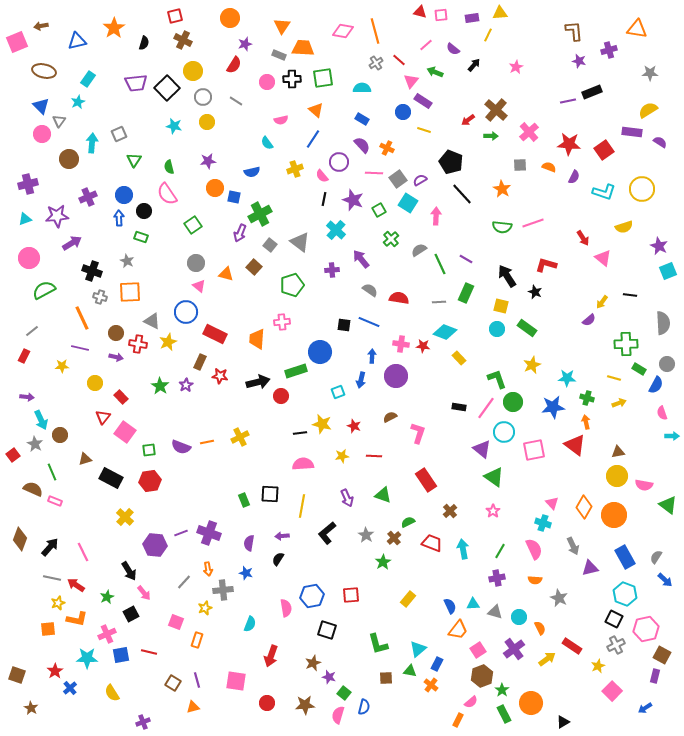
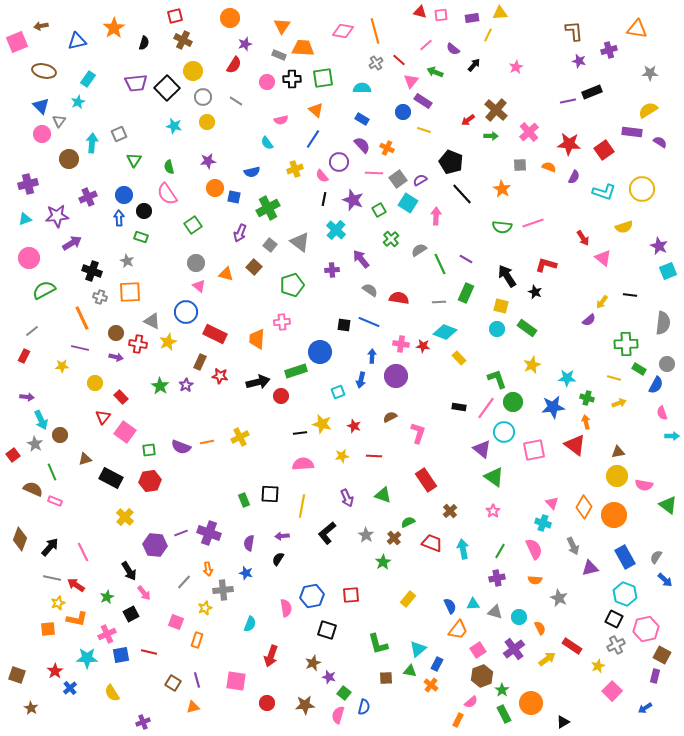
green cross at (260, 214): moved 8 px right, 6 px up
gray semicircle at (663, 323): rotated 10 degrees clockwise
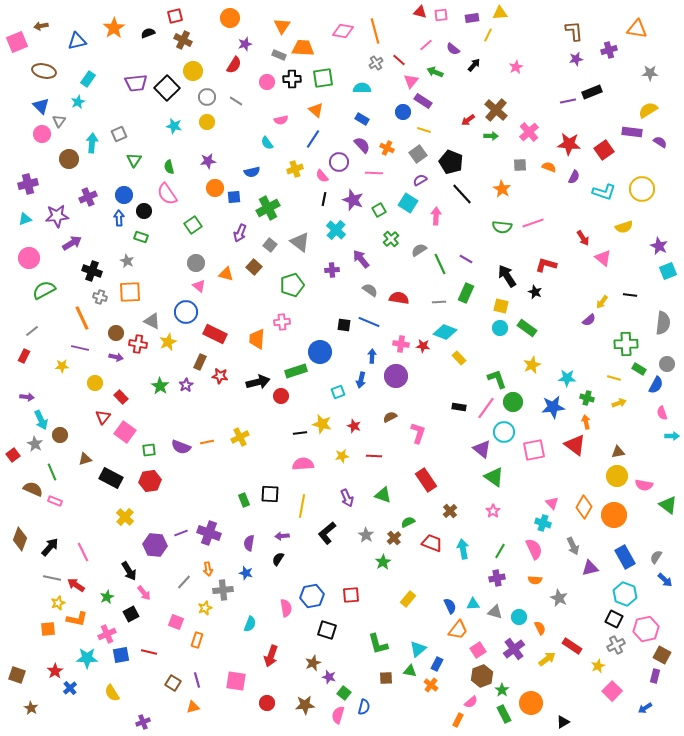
black semicircle at (144, 43): moved 4 px right, 10 px up; rotated 128 degrees counterclockwise
purple star at (579, 61): moved 3 px left, 2 px up; rotated 24 degrees counterclockwise
gray circle at (203, 97): moved 4 px right
gray square at (398, 179): moved 20 px right, 25 px up
blue square at (234, 197): rotated 16 degrees counterclockwise
cyan circle at (497, 329): moved 3 px right, 1 px up
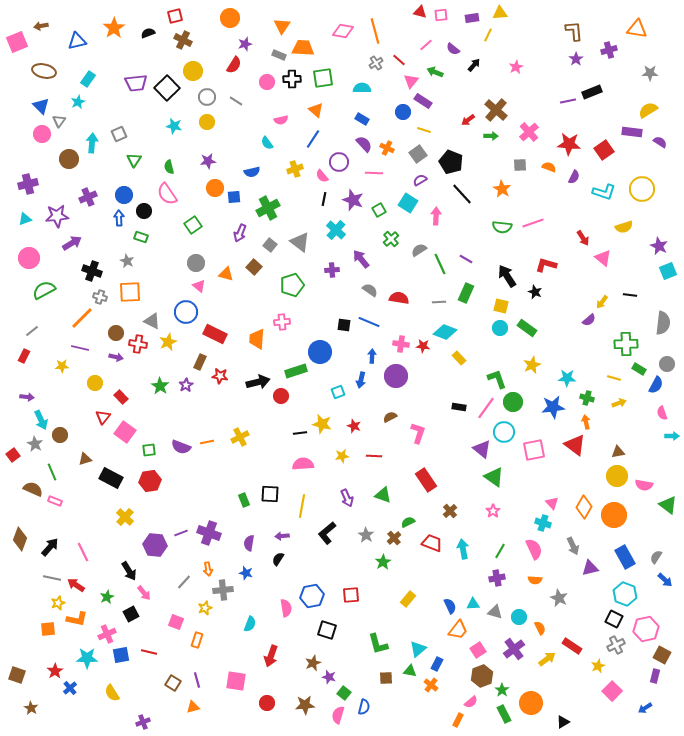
purple star at (576, 59): rotated 24 degrees counterclockwise
purple semicircle at (362, 145): moved 2 px right, 1 px up
orange line at (82, 318): rotated 70 degrees clockwise
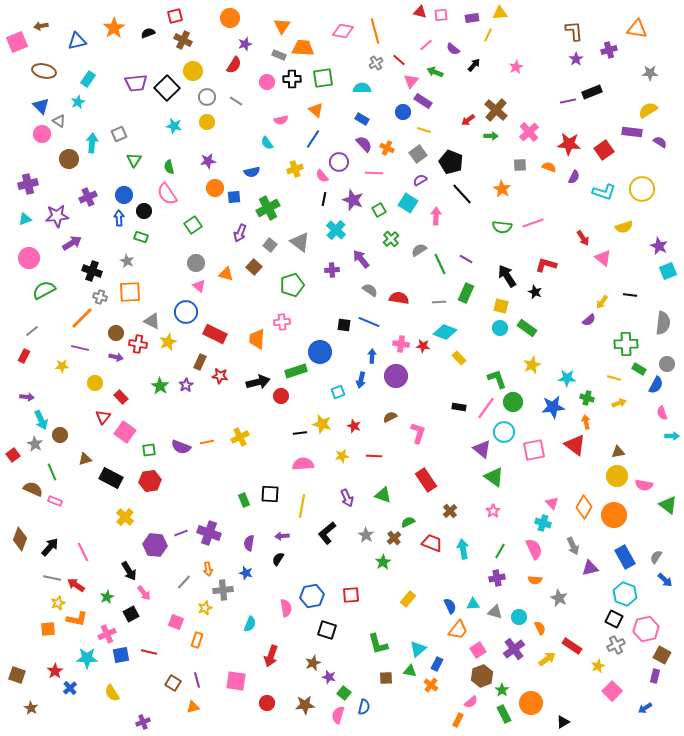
gray triangle at (59, 121): rotated 32 degrees counterclockwise
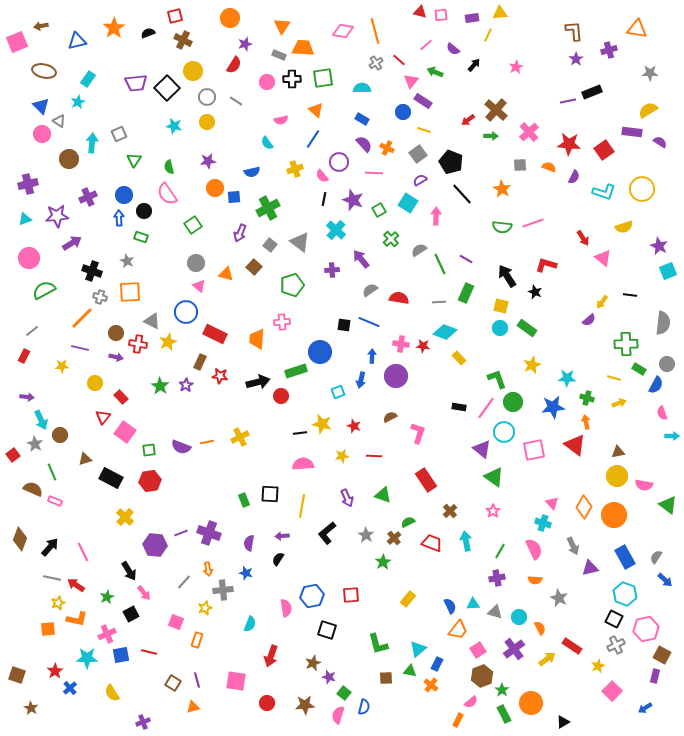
gray semicircle at (370, 290): rotated 70 degrees counterclockwise
cyan arrow at (463, 549): moved 3 px right, 8 px up
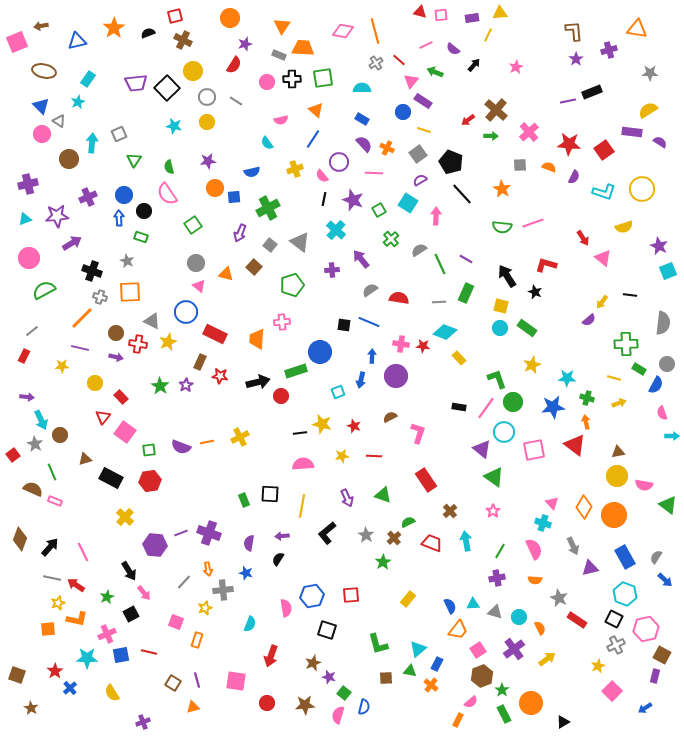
pink line at (426, 45): rotated 16 degrees clockwise
red rectangle at (572, 646): moved 5 px right, 26 px up
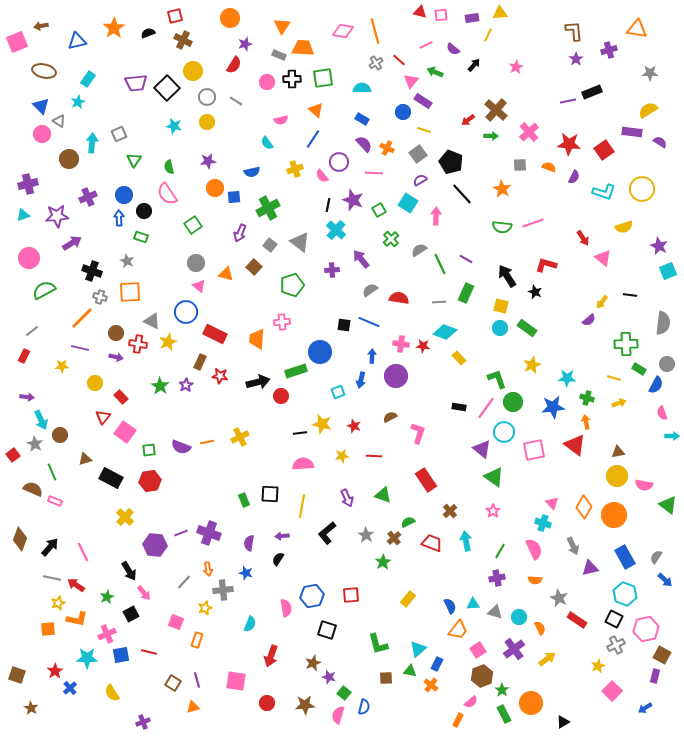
black line at (324, 199): moved 4 px right, 6 px down
cyan triangle at (25, 219): moved 2 px left, 4 px up
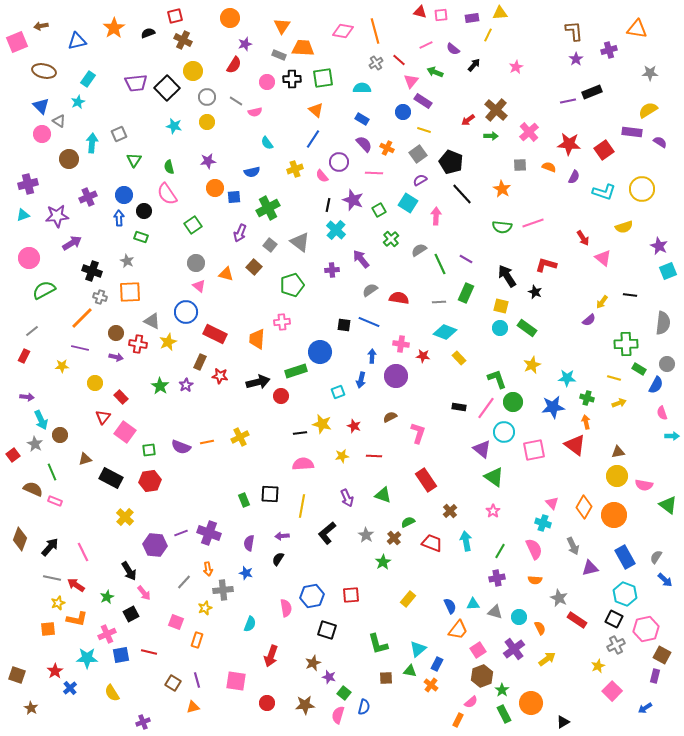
pink semicircle at (281, 120): moved 26 px left, 8 px up
red star at (423, 346): moved 10 px down
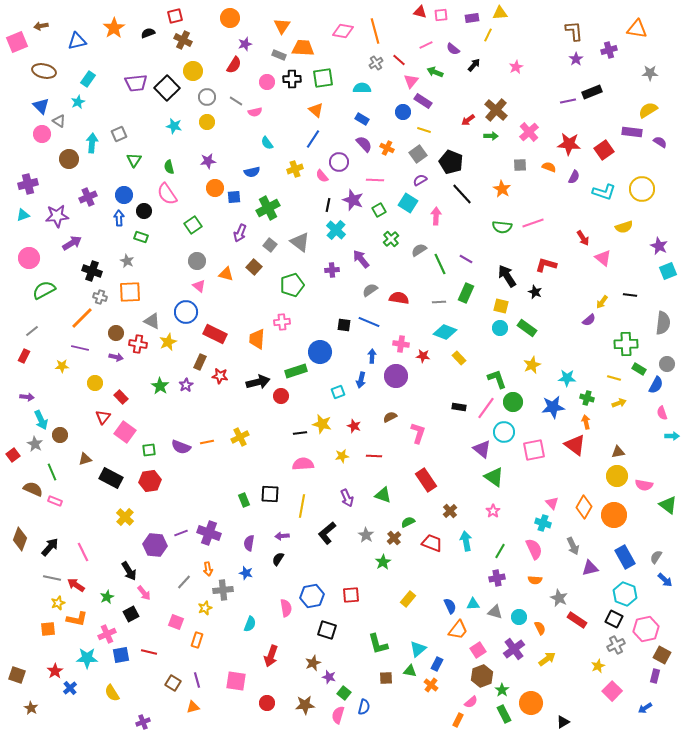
pink line at (374, 173): moved 1 px right, 7 px down
gray circle at (196, 263): moved 1 px right, 2 px up
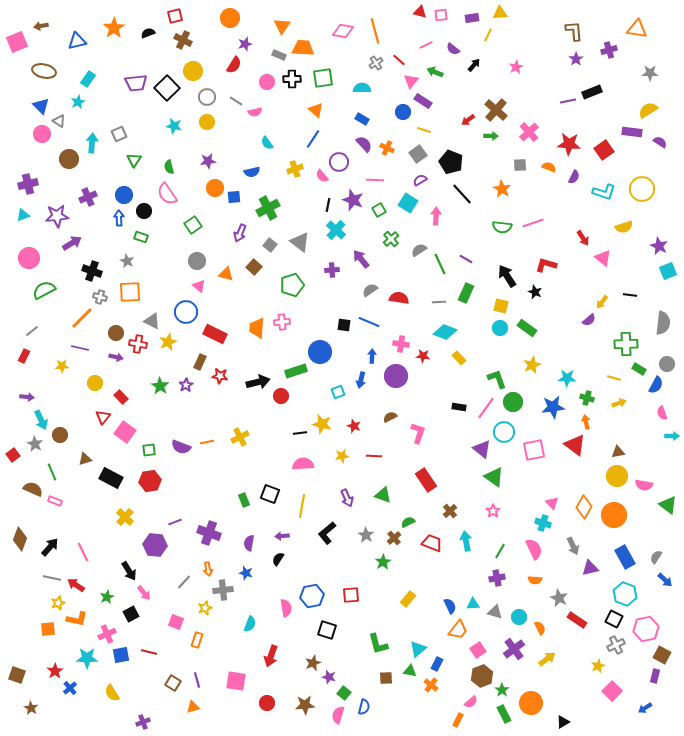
orange trapezoid at (257, 339): moved 11 px up
black square at (270, 494): rotated 18 degrees clockwise
purple line at (181, 533): moved 6 px left, 11 px up
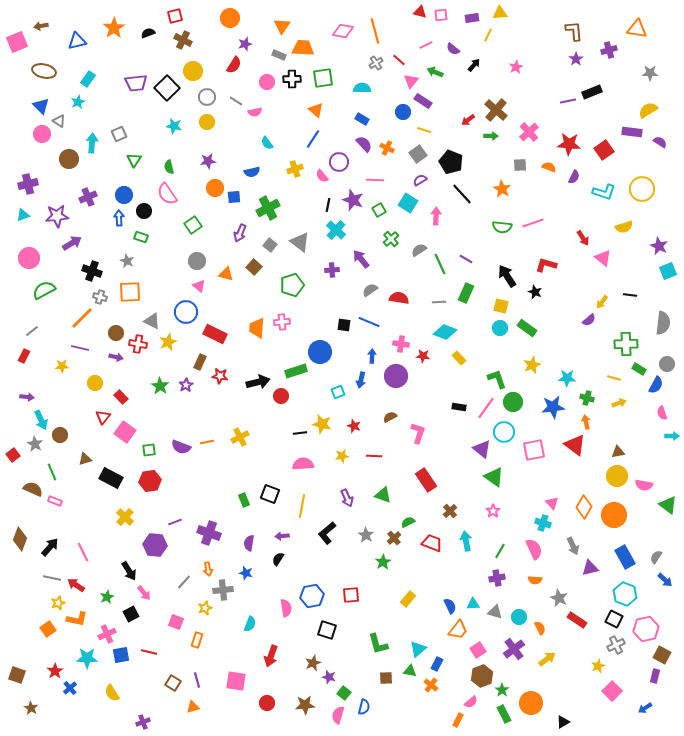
orange square at (48, 629): rotated 28 degrees counterclockwise
